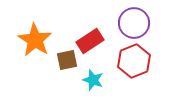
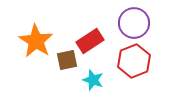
orange star: moved 1 px right, 1 px down
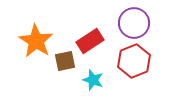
brown square: moved 2 px left, 1 px down
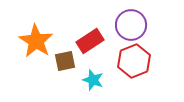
purple circle: moved 3 px left, 2 px down
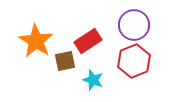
purple circle: moved 3 px right
red rectangle: moved 2 px left
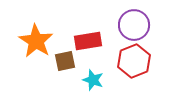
red rectangle: rotated 24 degrees clockwise
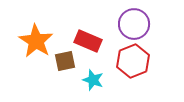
purple circle: moved 1 px up
red rectangle: rotated 32 degrees clockwise
red hexagon: moved 1 px left
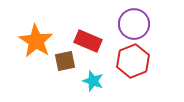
cyan star: moved 1 px down
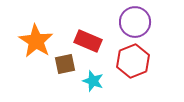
purple circle: moved 1 px right, 2 px up
brown square: moved 3 px down
